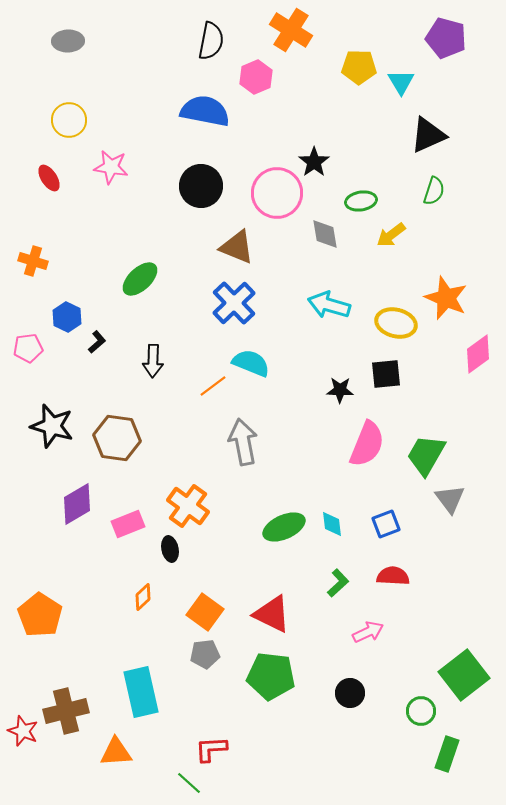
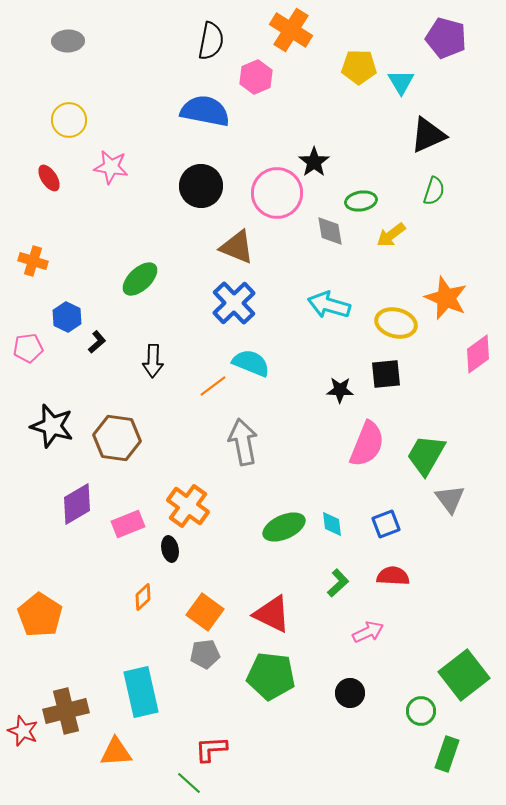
gray diamond at (325, 234): moved 5 px right, 3 px up
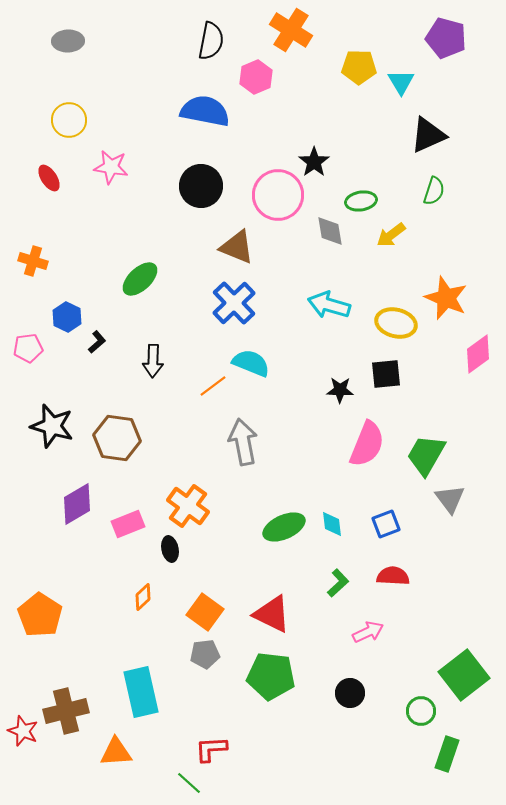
pink circle at (277, 193): moved 1 px right, 2 px down
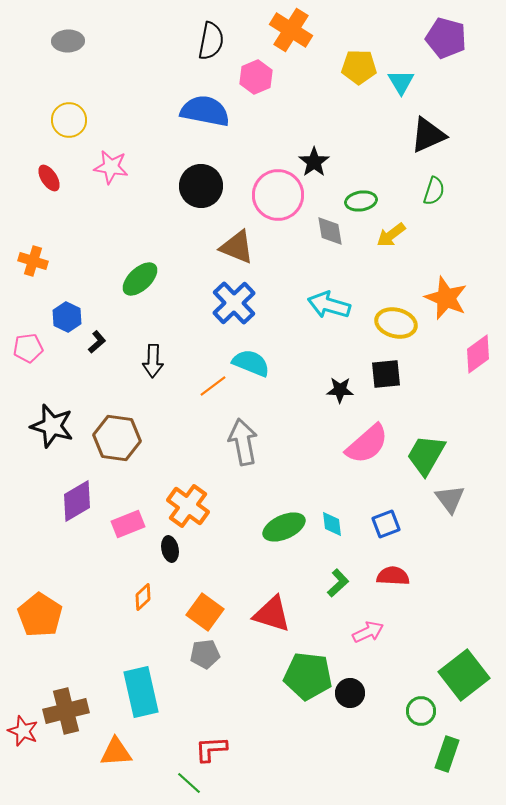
pink semicircle at (367, 444): rotated 27 degrees clockwise
purple diamond at (77, 504): moved 3 px up
red triangle at (272, 614): rotated 9 degrees counterclockwise
green pentagon at (271, 676): moved 37 px right
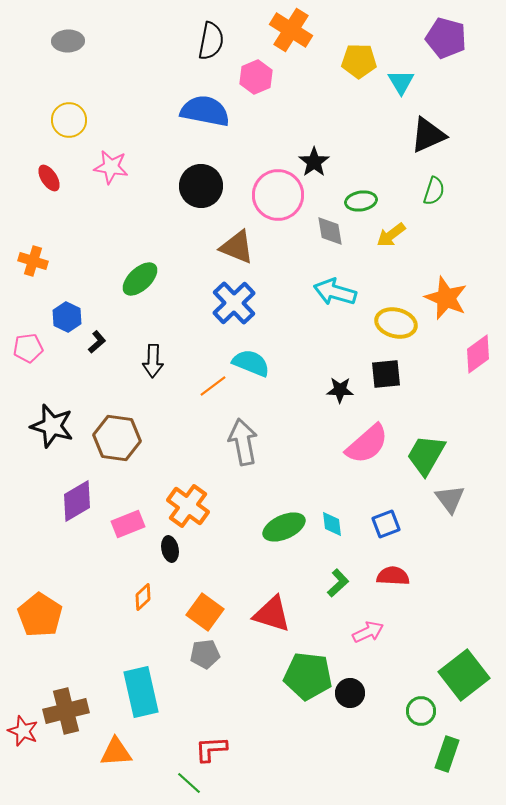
yellow pentagon at (359, 67): moved 6 px up
cyan arrow at (329, 305): moved 6 px right, 13 px up
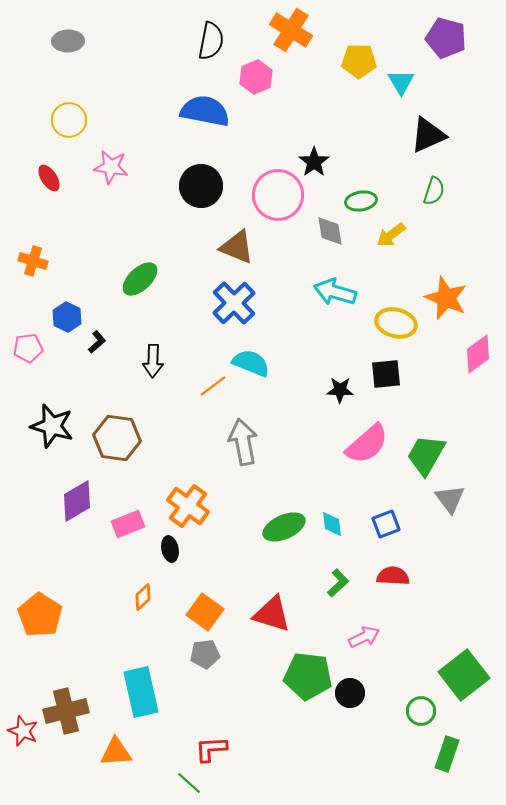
pink arrow at (368, 632): moved 4 px left, 5 px down
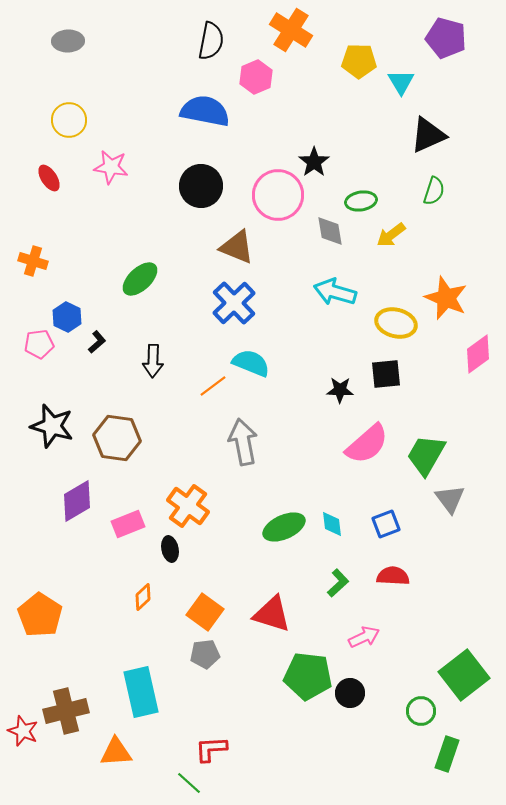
pink pentagon at (28, 348): moved 11 px right, 4 px up
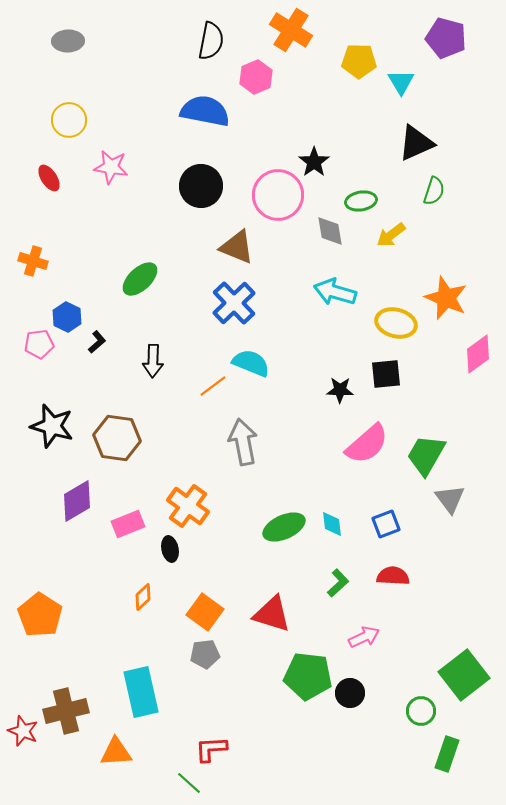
black triangle at (428, 135): moved 12 px left, 8 px down
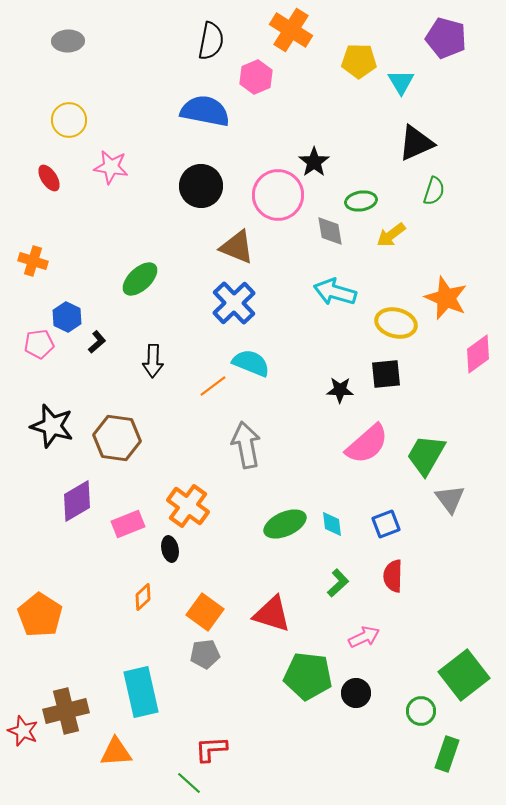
gray arrow at (243, 442): moved 3 px right, 3 px down
green ellipse at (284, 527): moved 1 px right, 3 px up
red semicircle at (393, 576): rotated 92 degrees counterclockwise
black circle at (350, 693): moved 6 px right
